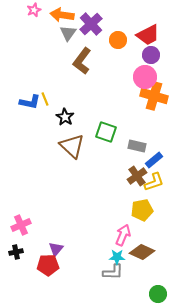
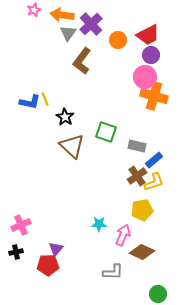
cyan star: moved 18 px left, 33 px up
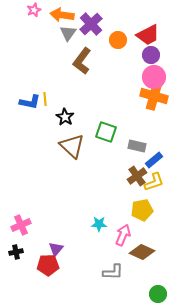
pink circle: moved 9 px right
yellow line: rotated 16 degrees clockwise
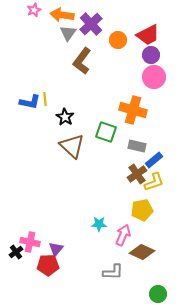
orange cross: moved 21 px left, 14 px down
brown cross: moved 2 px up
pink cross: moved 9 px right, 17 px down; rotated 36 degrees clockwise
black cross: rotated 24 degrees counterclockwise
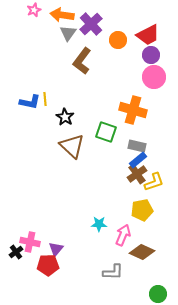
blue rectangle: moved 16 px left
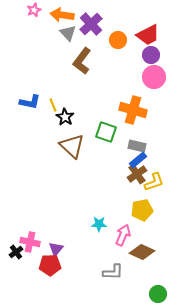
gray triangle: rotated 18 degrees counterclockwise
yellow line: moved 8 px right, 6 px down; rotated 16 degrees counterclockwise
red pentagon: moved 2 px right
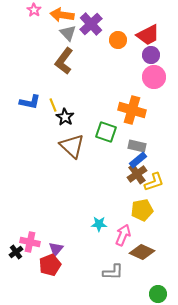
pink star: rotated 16 degrees counterclockwise
brown L-shape: moved 18 px left
orange cross: moved 1 px left
red pentagon: rotated 20 degrees counterclockwise
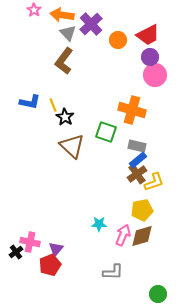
purple circle: moved 1 px left, 2 px down
pink circle: moved 1 px right, 2 px up
brown diamond: moved 16 px up; rotated 40 degrees counterclockwise
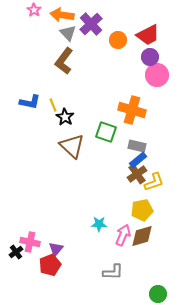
pink circle: moved 2 px right
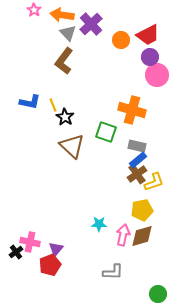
orange circle: moved 3 px right
pink arrow: rotated 10 degrees counterclockwise
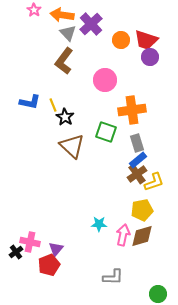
red trapezoid: moved 2 px left, 5 px down; rotated 45 degrees clockwise
pink circle: moved 52 px left, 5 px down
orange cross: rotated 24 degrees counterclockwise
gray rectangle: moved 3 px up; rotated 60 degrees clockwise
red pentagon: moved 1 px left
gray L-shape: moved 5 px down
